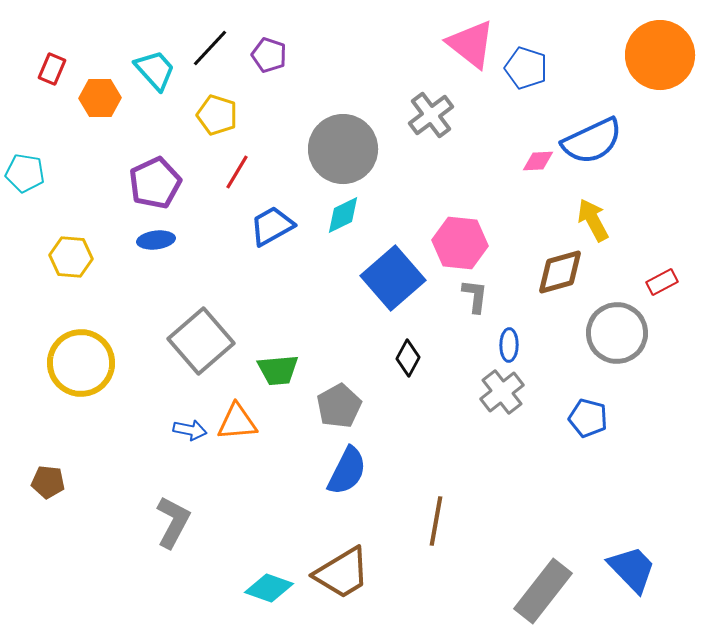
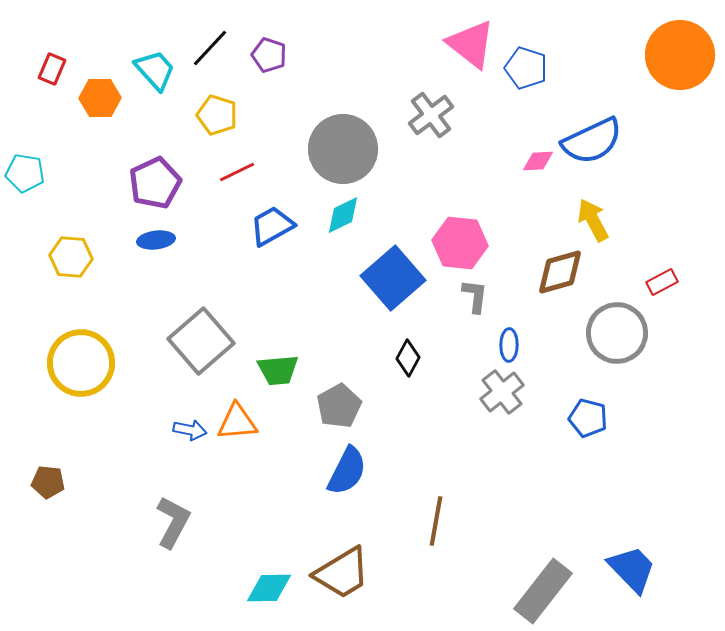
orange circle at (660, 55): moved 20 px right
red line at (237, 172): rotated 33 degrees clockwise
cyan diamond at (269, 588): rotated 21 degrees counterclockwise
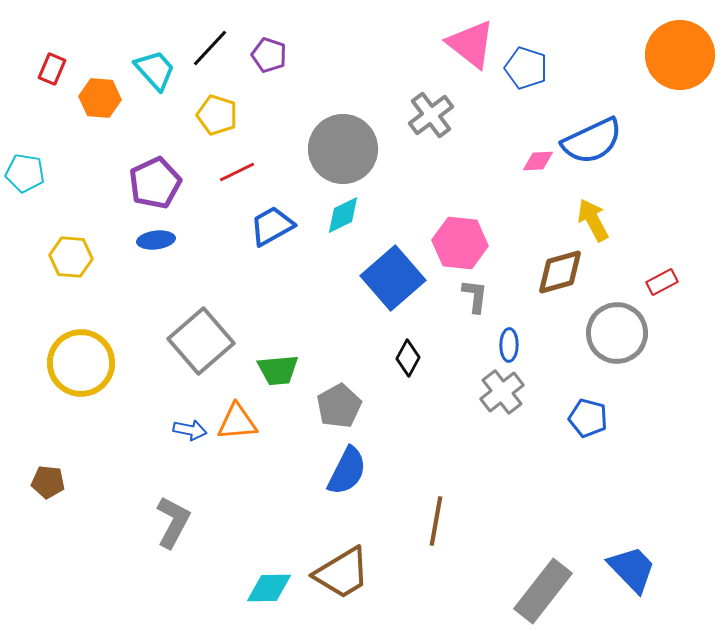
orange hexagon at (100, 98): rotated 6 degrees clockwise
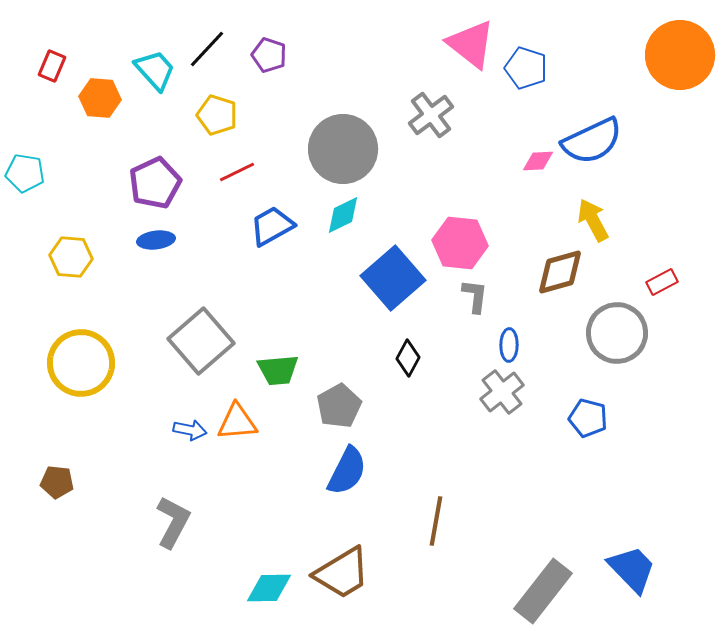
black line at (210, 48): moved 3 px left, 1 px down
red rectangle at (52, 69): moved 3 px up
brown pentagon at (48, 482): moved 9 px right
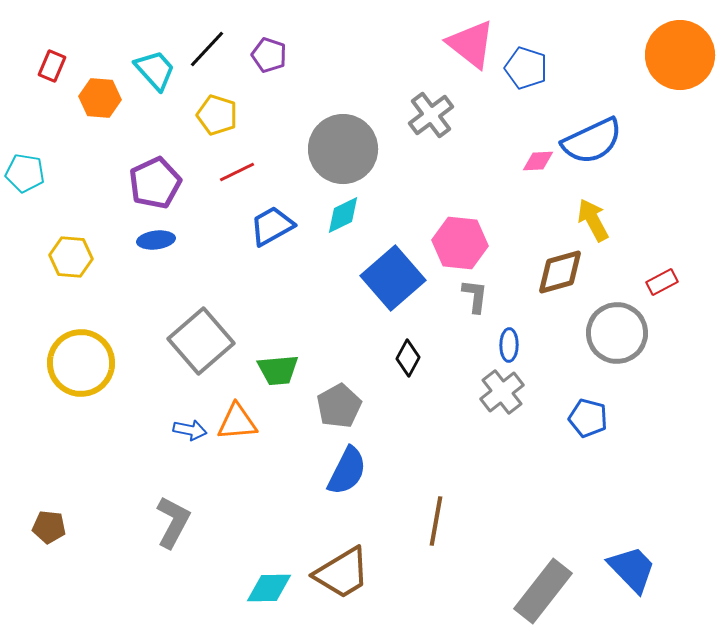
brown pentagon at (57, 482): moved 8 px left, 45 px down
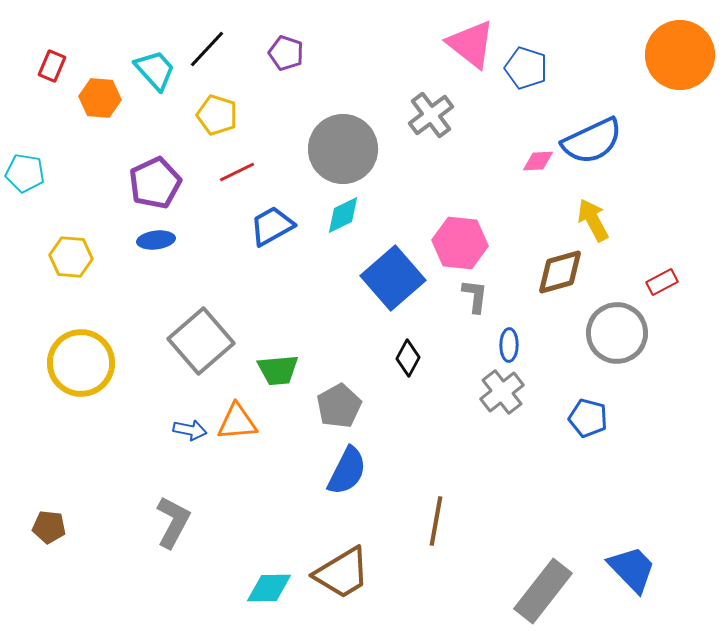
purple pentagon at (269, 55): moved 17 px right, 2 px up
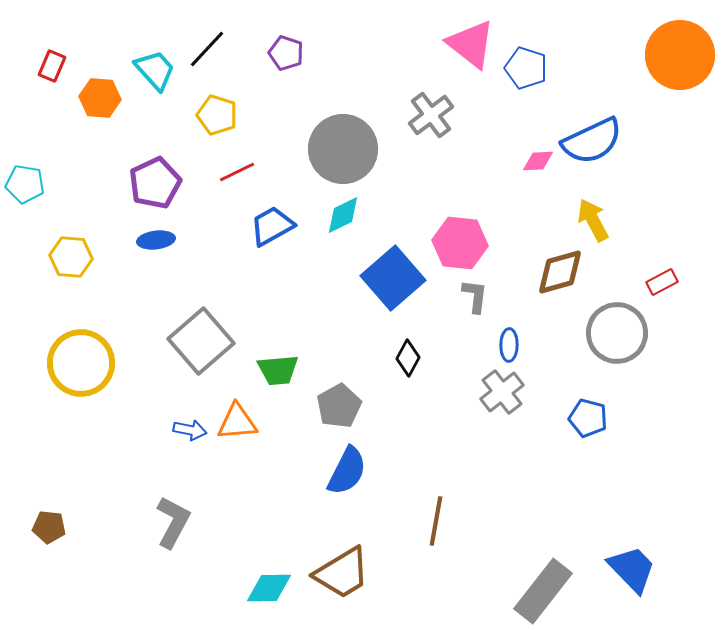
cyan pentagon at (25, 173): moved 11 px down
